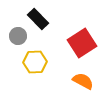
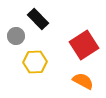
gray circle: moved 2 px left
red square: moved 2 px right, 2 px down
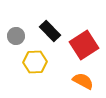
black rectangle: moved 12 px right, 12 px down
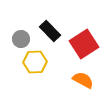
gray circle: moved 5 px right, 3 px down
red square: moved 1 px up
orange semicircle: moved 1 px up
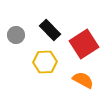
black rectangle: moved 1 px up
gray circle: moved 5 px left, 4 px up
yellow hexagon: moved 10 px right
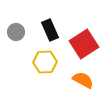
black rectangle: rotated 20 degrees clockwise
gray circle: moved 3 px up
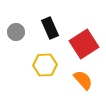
black rectangle: moved 2 px up
yellow hexagon: moved 3 px down
orange semicircle: rotated 20 degrees clockwise
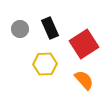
gray circle: moved 4 px right, 3 px up
yellow hexagon: moved 1 px up
orange semicircle: moved 1 px right
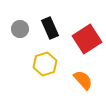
red square: moved 3 px right, 5 px up
yellow hexagon: rotated 15 degrees counterclockwise
orange semicircle: moved 1 px left
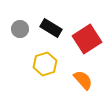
black rectangle: moved 1 px right; rotated 35 degrees counterclockwise
